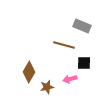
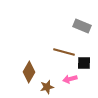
brown line: moved 7 px down
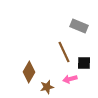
gray rectangle: moved 3 px left
brown line: rotated 50 degrees clockwise
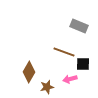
brown line: rotated 45 degrees counterclockwise
black square: moved 1 px left, 1 px down
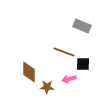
gray rectangle: moved 3 px right
brown diamond: rotated 30 degrees counterclockwise
pink arrow: moved 1 px left
brown star: rotated 16 degrees clockwise
